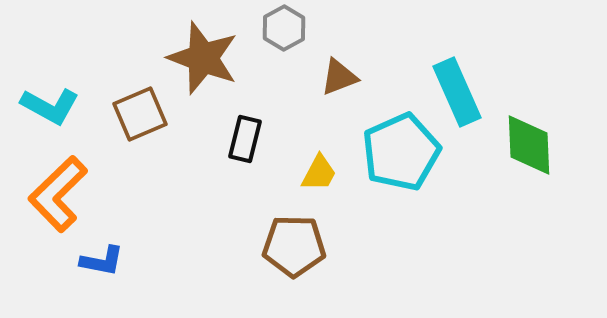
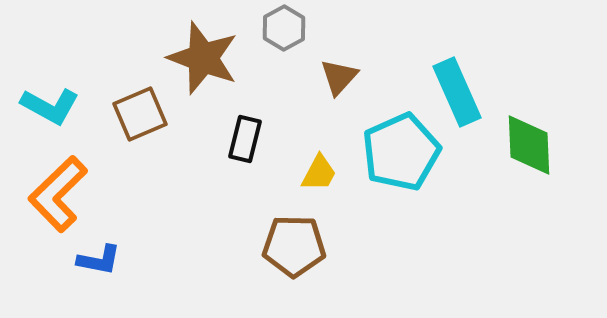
brown triangle: rotated 27 degrees counterclockwise
blue L-shape: moved 3 px left, 1 px up
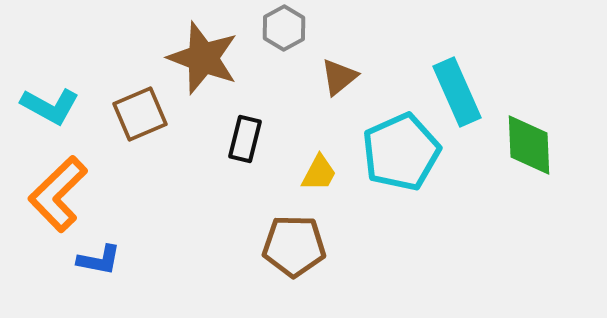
brown triangle: rotated 9 degrees clockwise
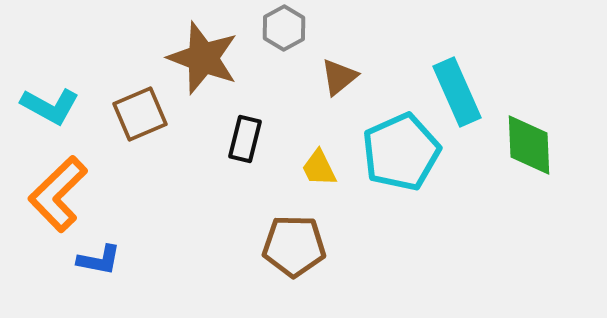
yellow trapezoid: moved 5 px up; rotated 126 degrees clockwise
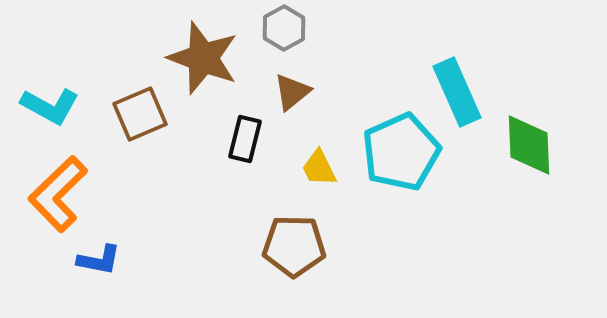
brown triangle: moved 47 px left, 15 px down
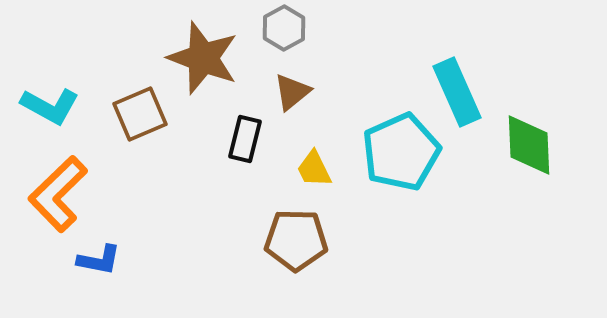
yellow trapezoid: moved 5 px left, 1 px down
brown pentagon: moved 2 px right, 6 px up
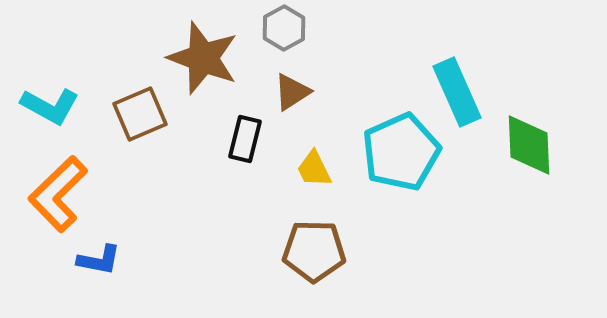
brown triangle: rotated 6 degrees clockwise
brown pentagon: moved 18 px right, 11 px down
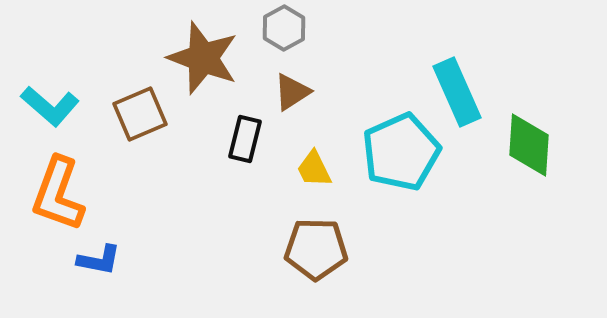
cyan L-shape: rotated 12 degrees clockwise
green diamond: rotated 6 degrees clockwise
orange L-shape: rotated 26 degrees counterclockwise
brown pentagon: moved 2 px right, 2 px up
